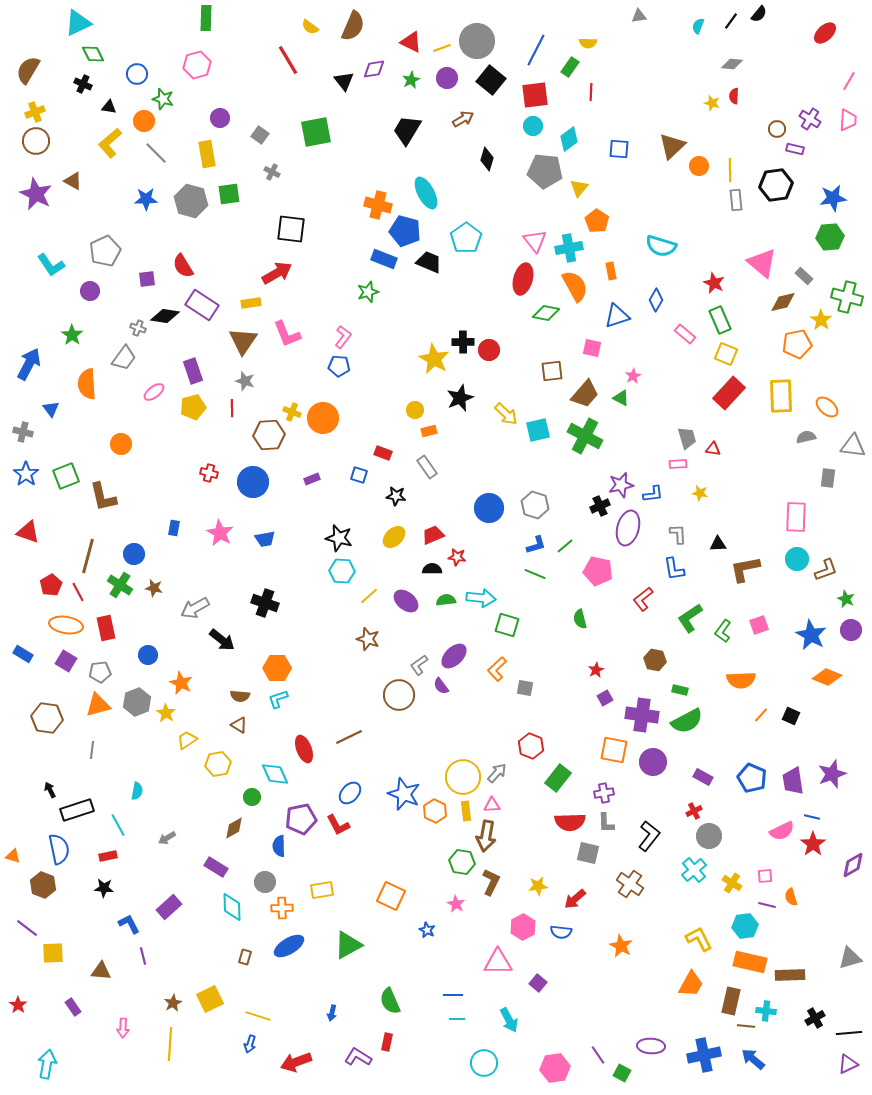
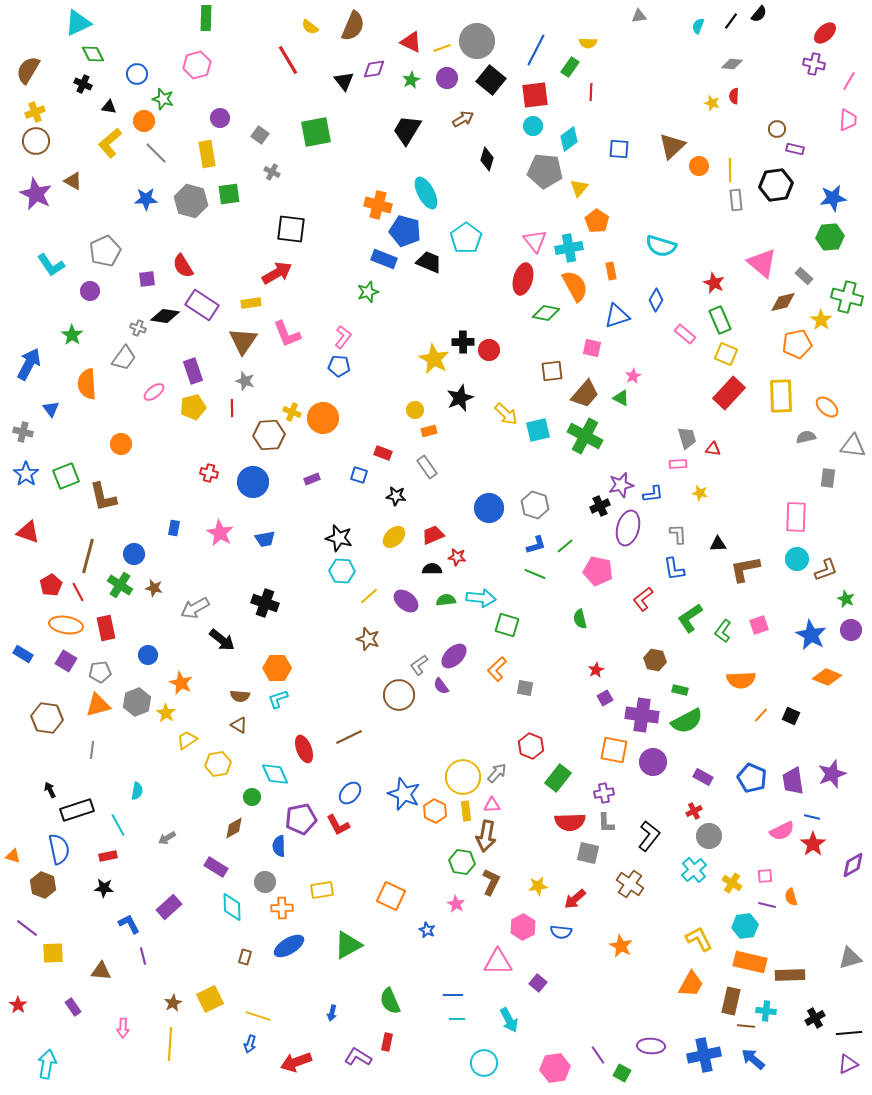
purple cross at (810, 119): moved 4 px right, 55 px up; rotated 20 degrees counterclockwise
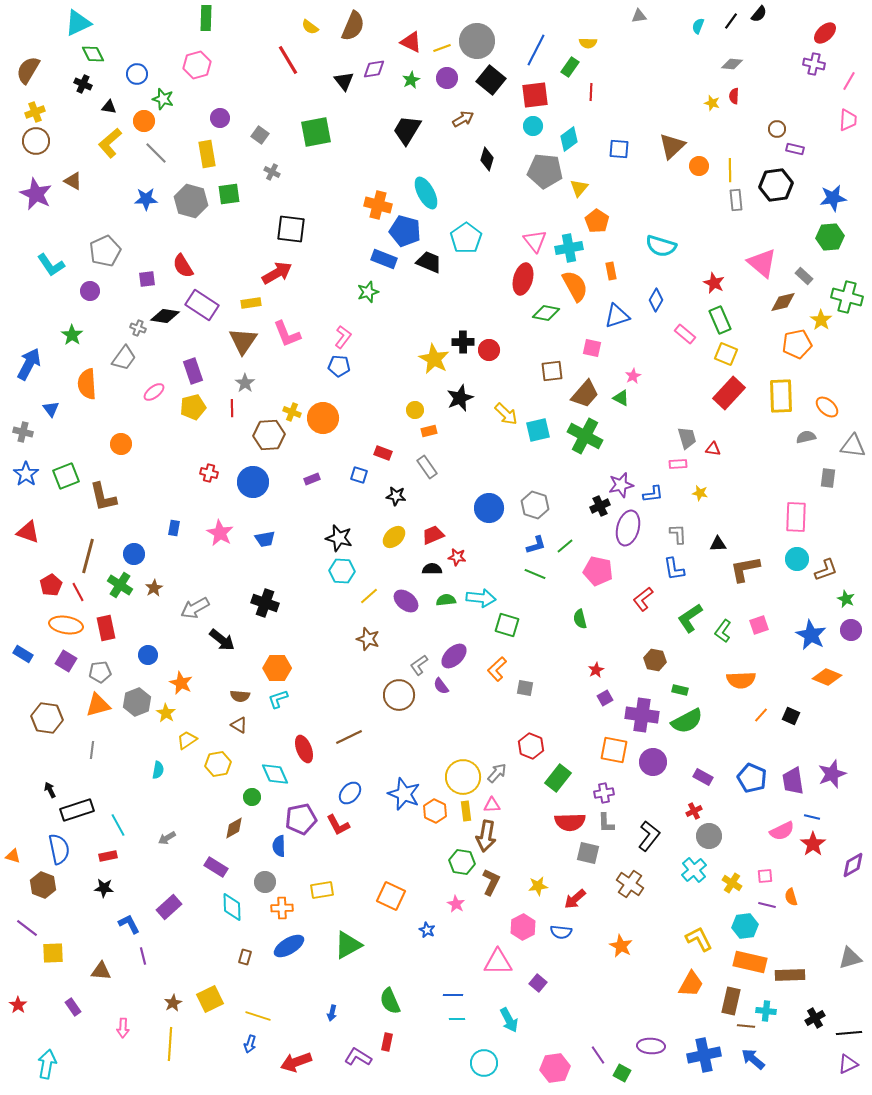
gray star at (245, 381): moved 2 px down; rotated 18 degrees clockwise
brown star at (154, 588): rotated 30 degrees clockwise
cyan semicircle at (137, 791): moved 21 px right, 21 px up
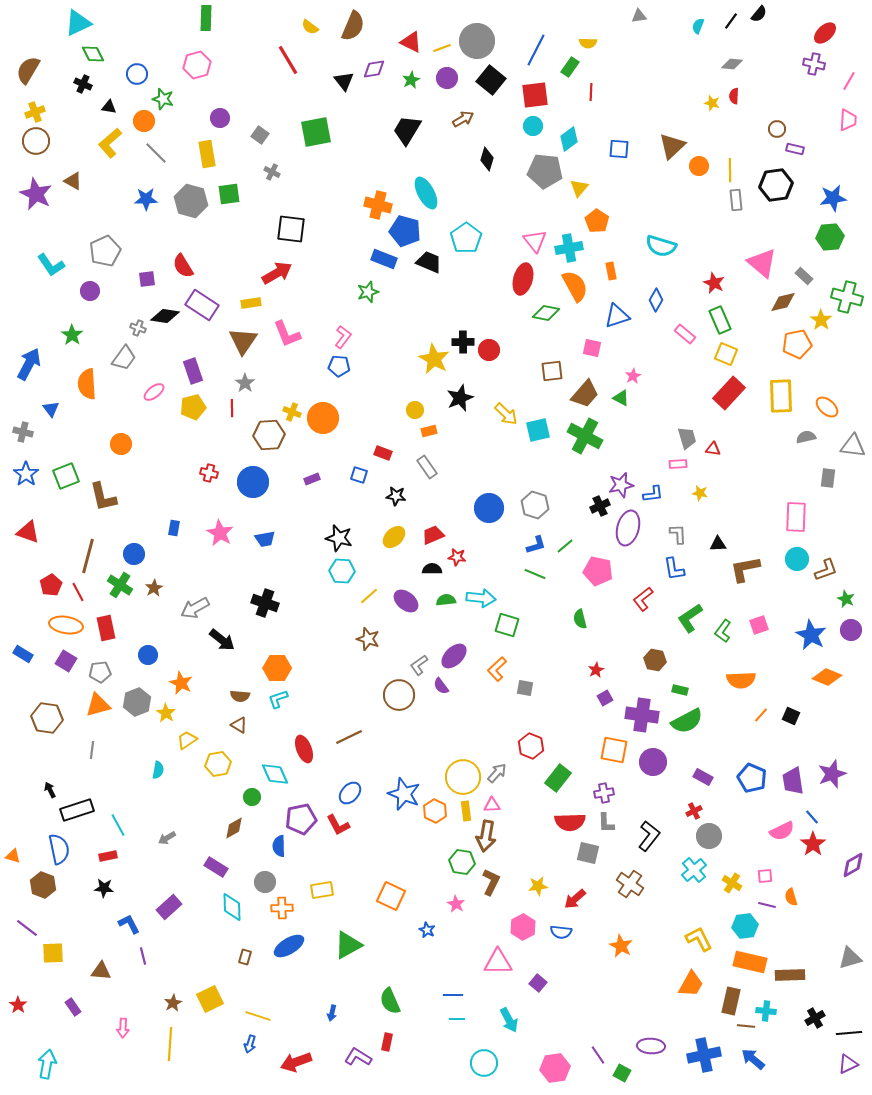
blue line at (812, 817): rotated 35 degrees clockwise
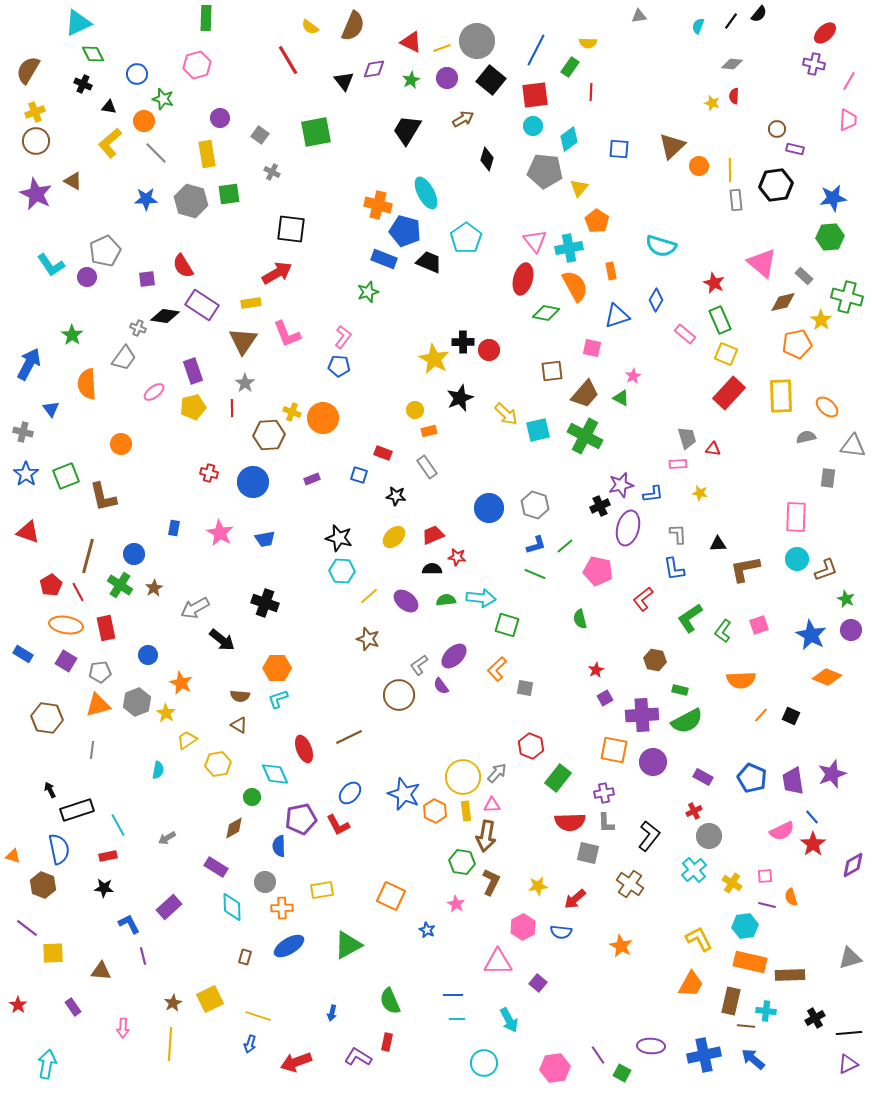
purple circle at (90, 291): moved 3 px left, 14 px up
purple cross at (642, 715): rotated 12 degrees counterclockwise
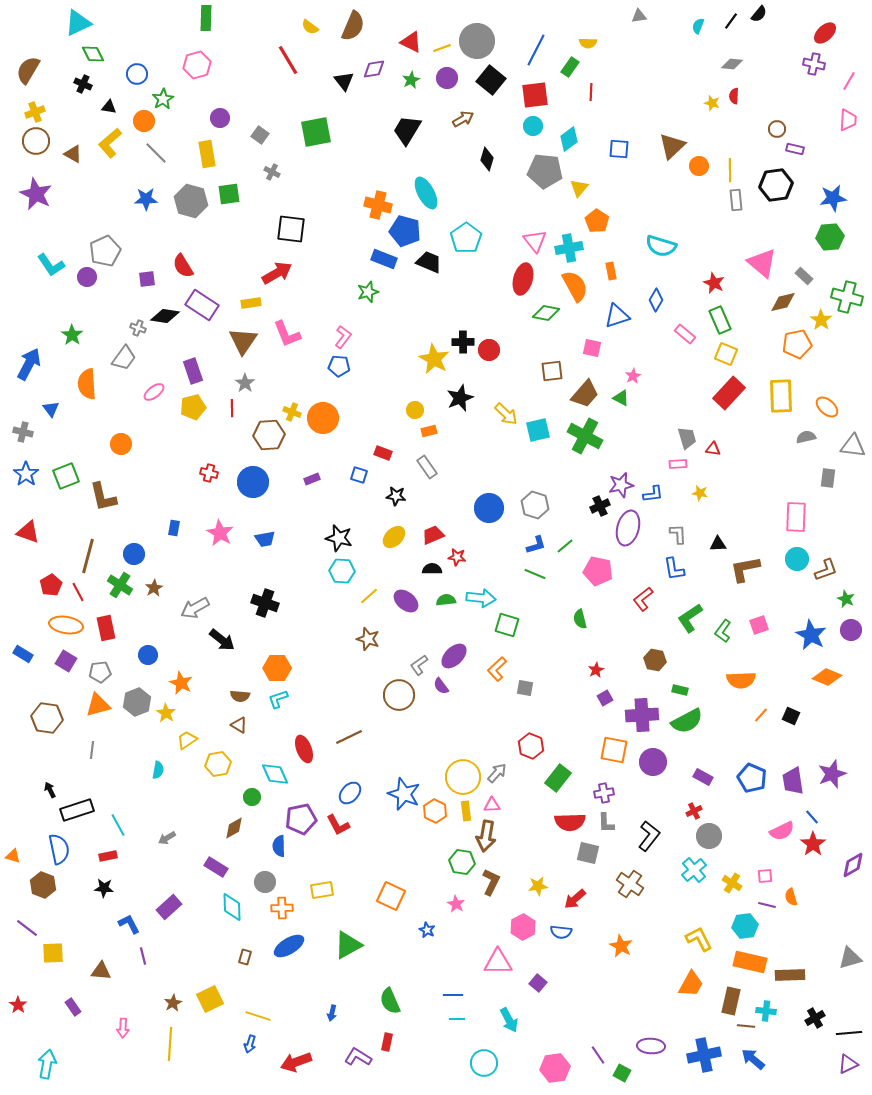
green star at (163, 99): rotated 25 degrees clockwise
brown triangle at (73, 181): moved 27 px up
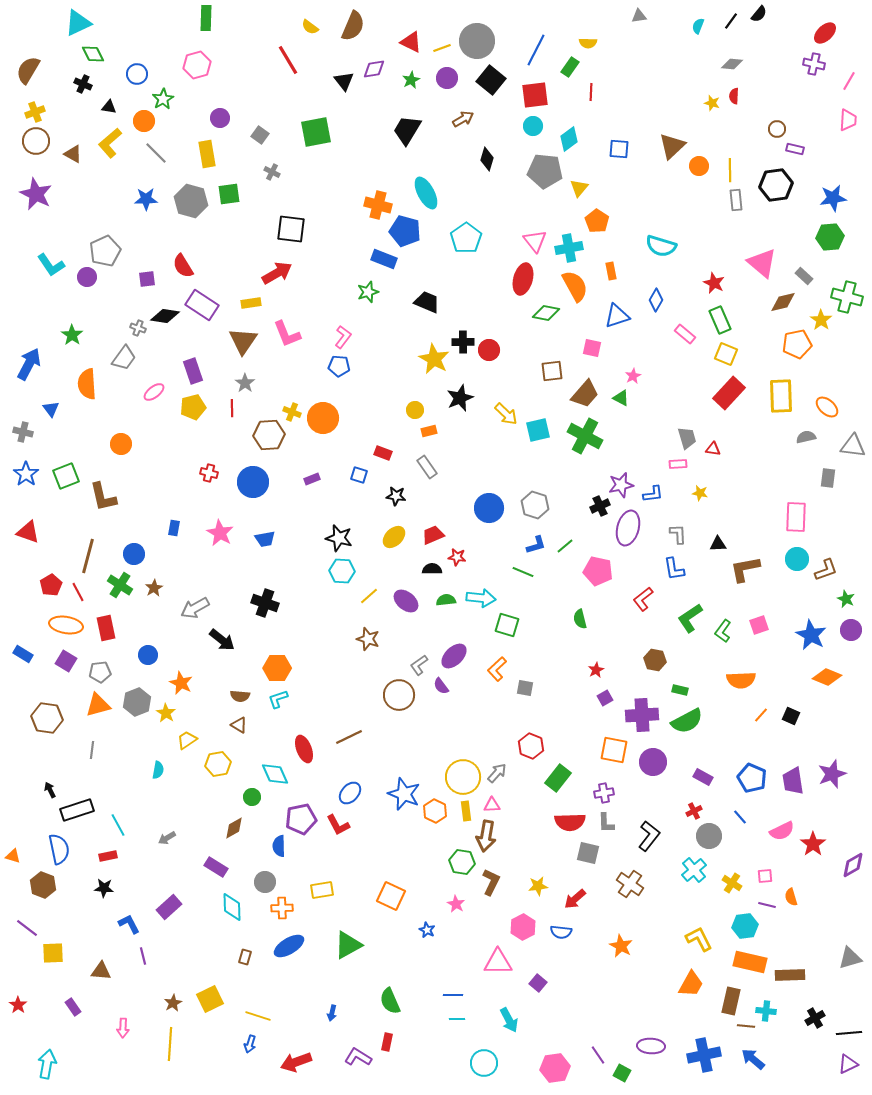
black trapezoid at (429, 262): moved 2 px left, 40 px down
green line at (535, 574): moved 12 px left, 2 px up
blue line at (812, 817): moved 72 px left
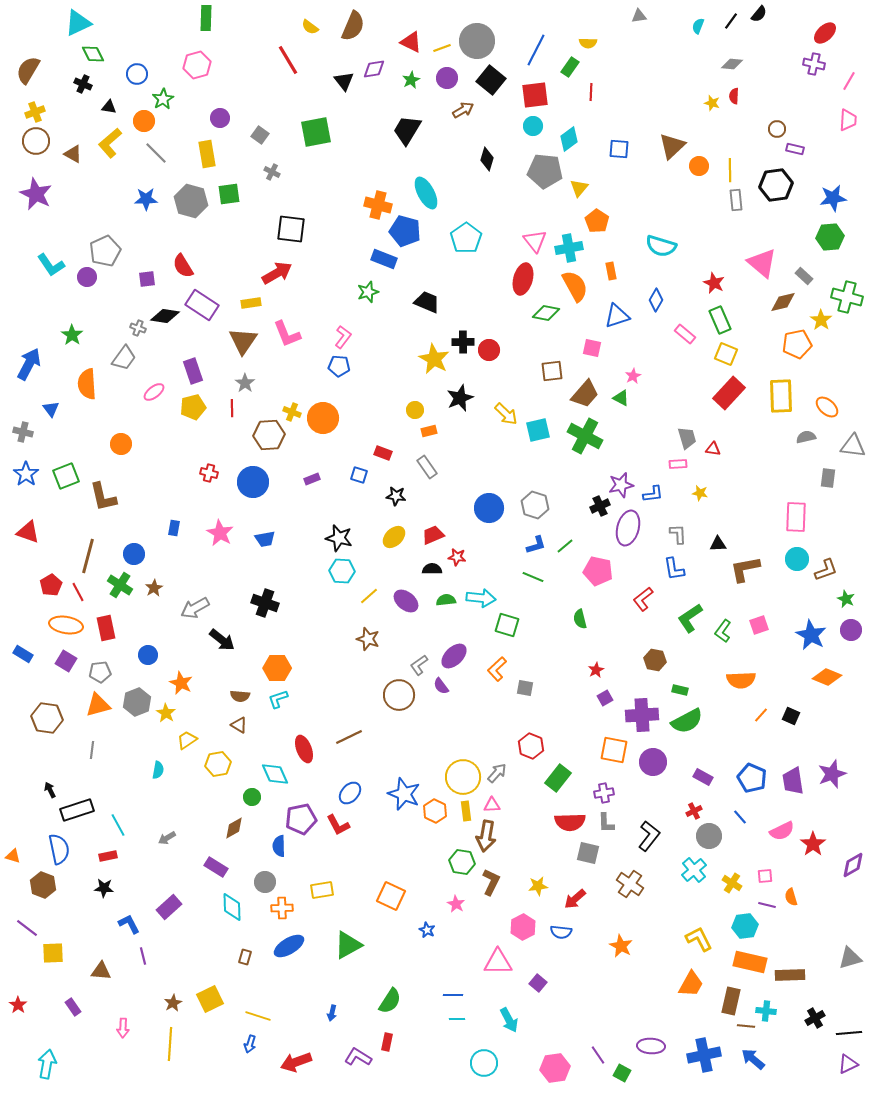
brown arrow at (463, 119): moved 9 px up
green line at (523, 572): moved 10 px right, 5 px down
green semicircle at (390, 1001): rotated 124 degrees counterclockwise
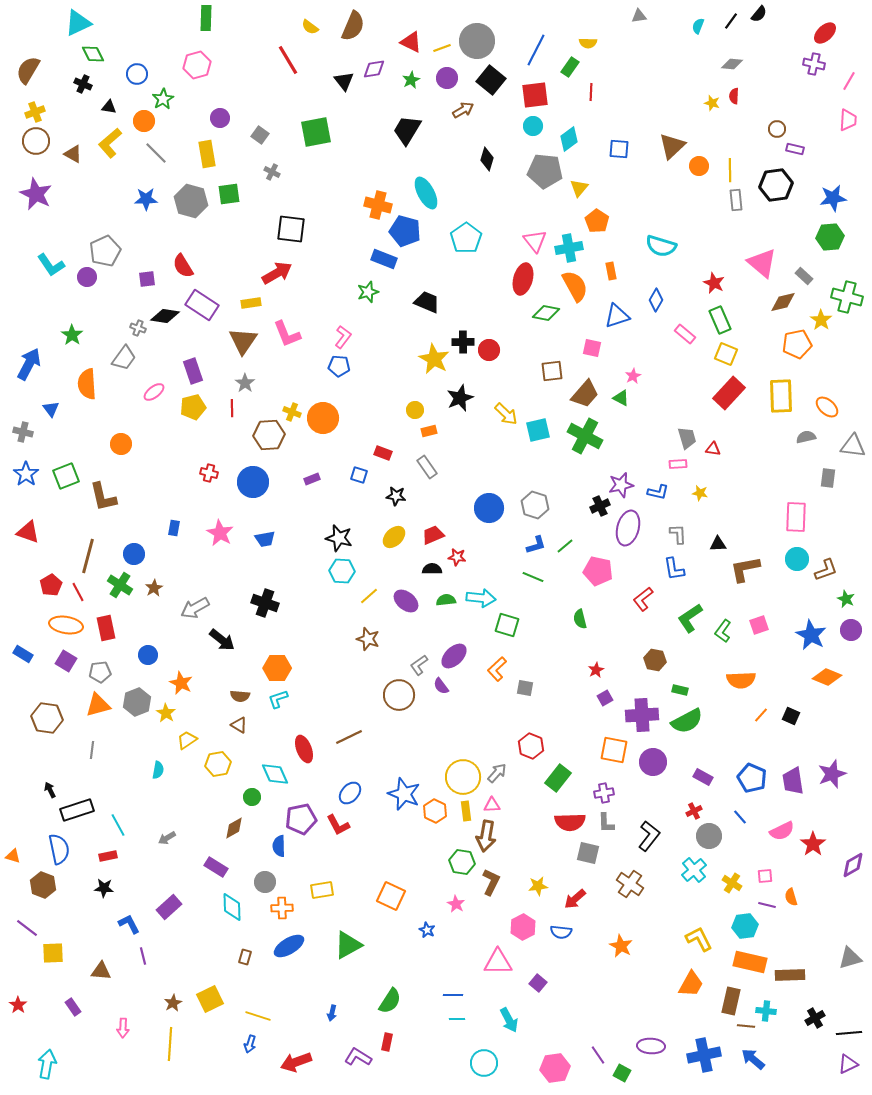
blue L-shape at (653, 494): moved 5 px right, 2 px up; rotated 20 degrees clockwise
